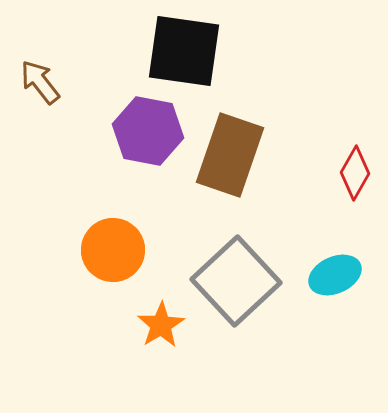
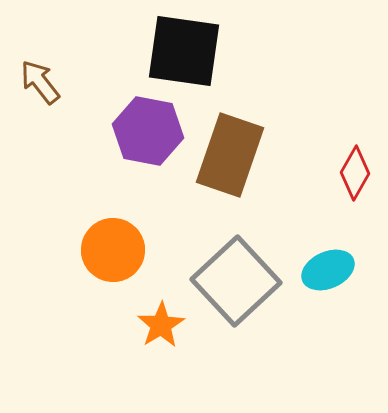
cyan ellipse: moved 7 px left, 5 px up
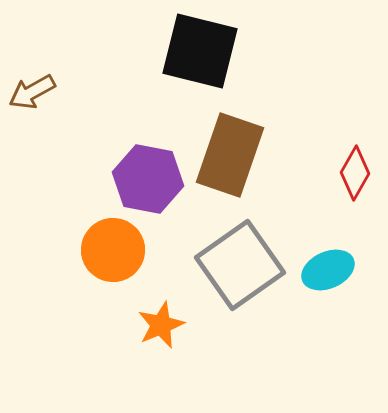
black square: moved 16 px right; rotated 6 degrees clockwise
brown arrow: moved 8 px left, 10 px down; rotated 81 degrees counterclockwise
purple hexagon: moved 48 px down
gray square: moved 4 px right, 16 px up; rotated 8 degrees clockwise
orange star: rotated 9 degrees clockwise
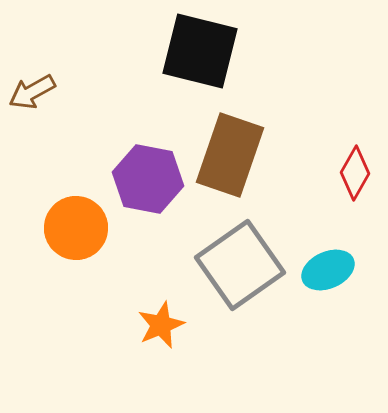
orange circle: moved 37 px left, 22 px up
